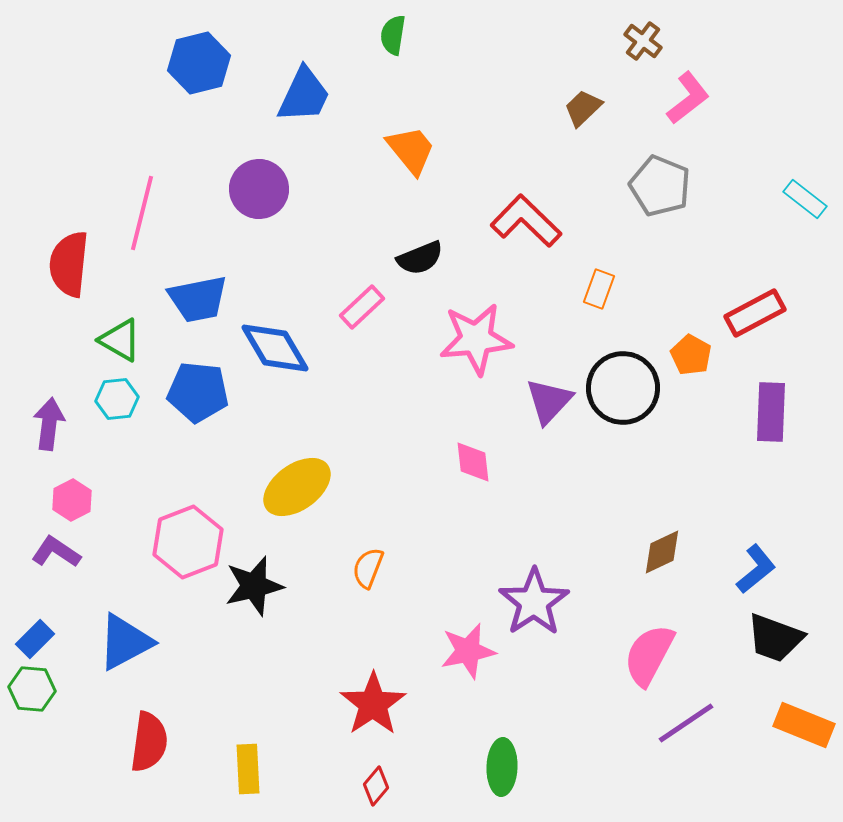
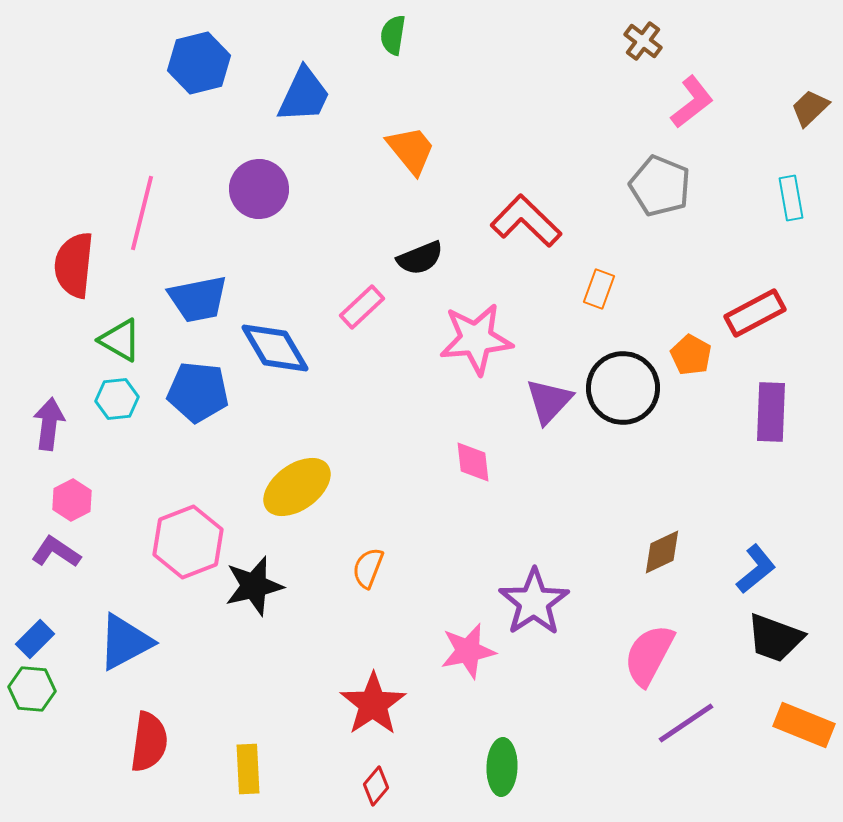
pink L-shape at (688, 98): moved 4 px right, 4 px down
brown trapezoid at (583, 108): moved 227 px right
cyan rectangle at (805, 199): moved 14 px left, 1 px up; rotated 42 degrees clockwise
red semicircle at (69, 264): moved 5 px right, 1 px down
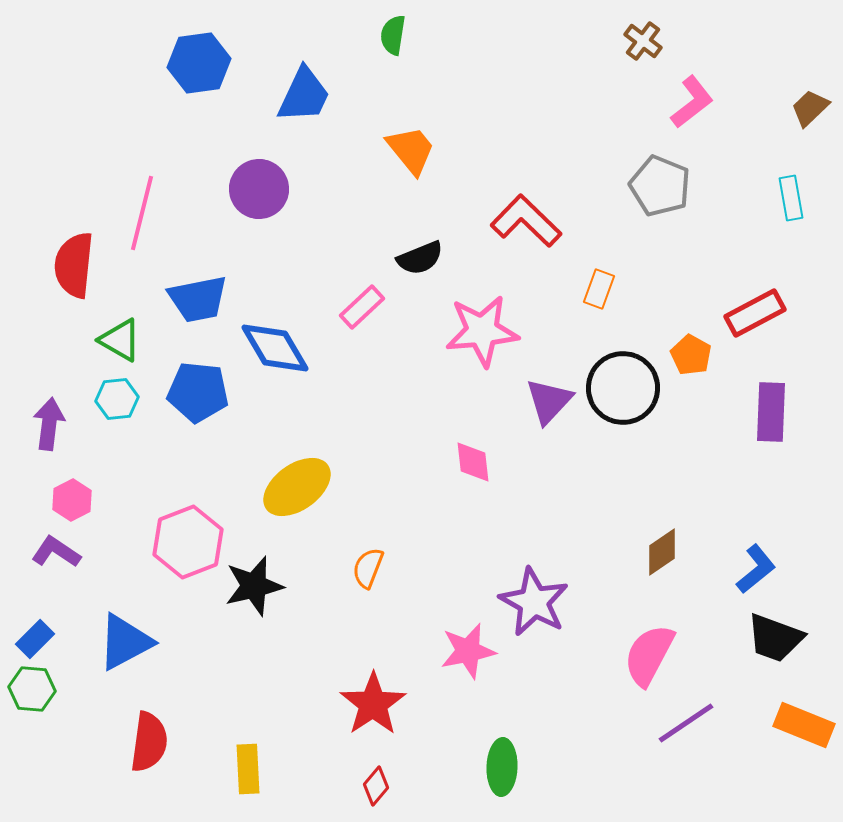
blue hexagon at (199, 63): rotated 6 degrees clockwise
pink star at (476, 339): moved 6 px right, 8 px up
brown diamond at (662, 552): rotated 9 degrees counterclockwise
purple star at (534, 602): rotated 10 degrees counterclockwise
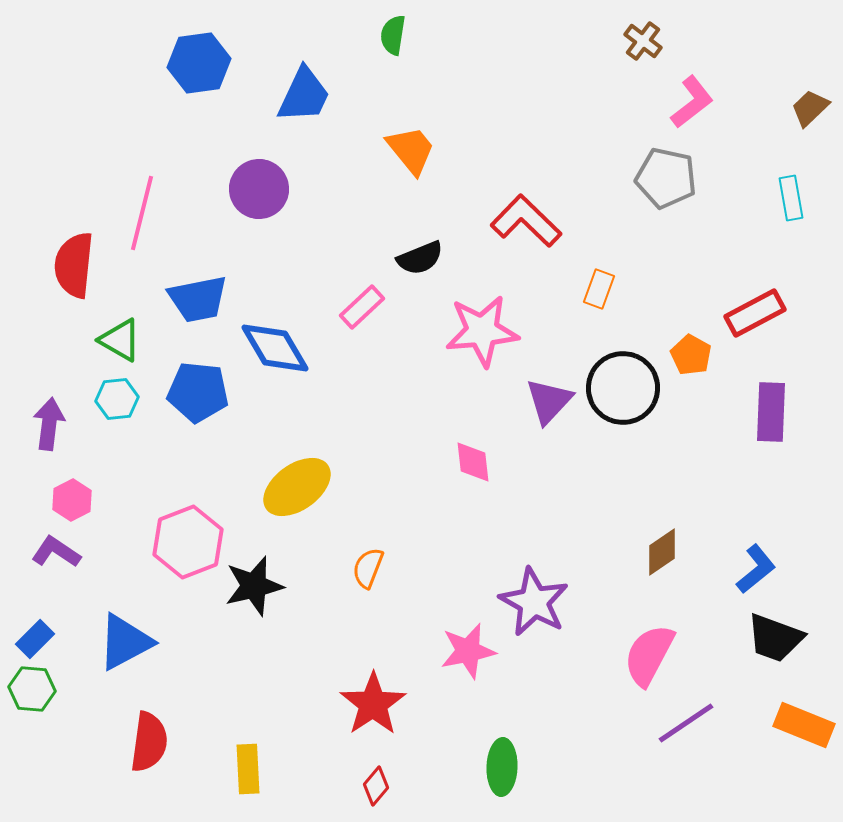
gray pentagon at (660, 186): moved 6 px right, 8 px up; rotated 10 degrees counterclockwise
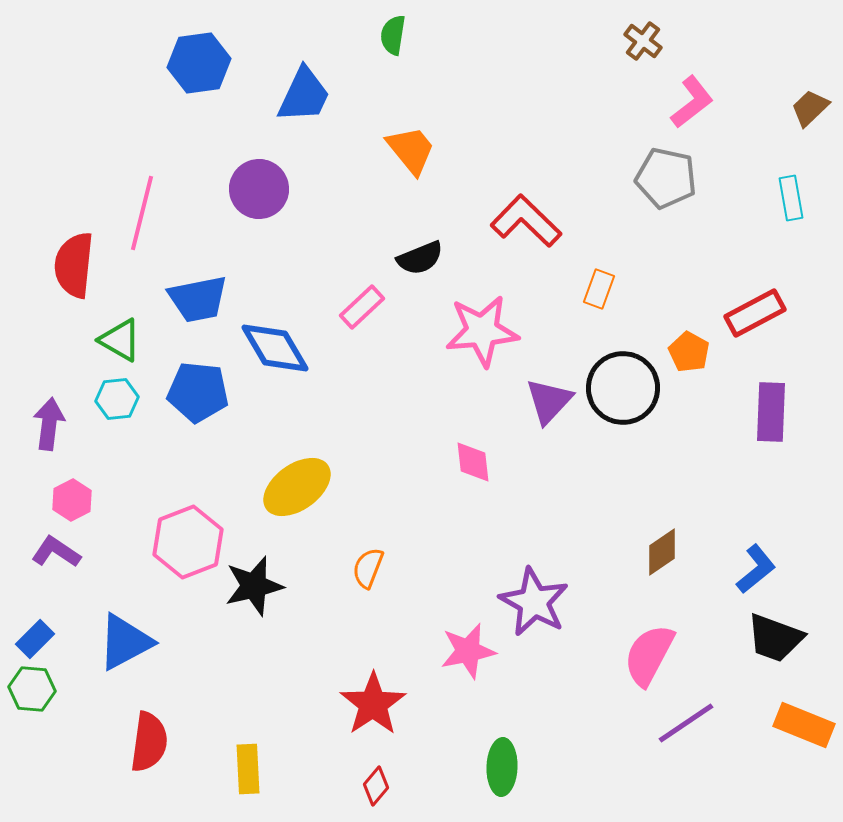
orange pentagon at (691, 355): moved 2 px left, 3 px up
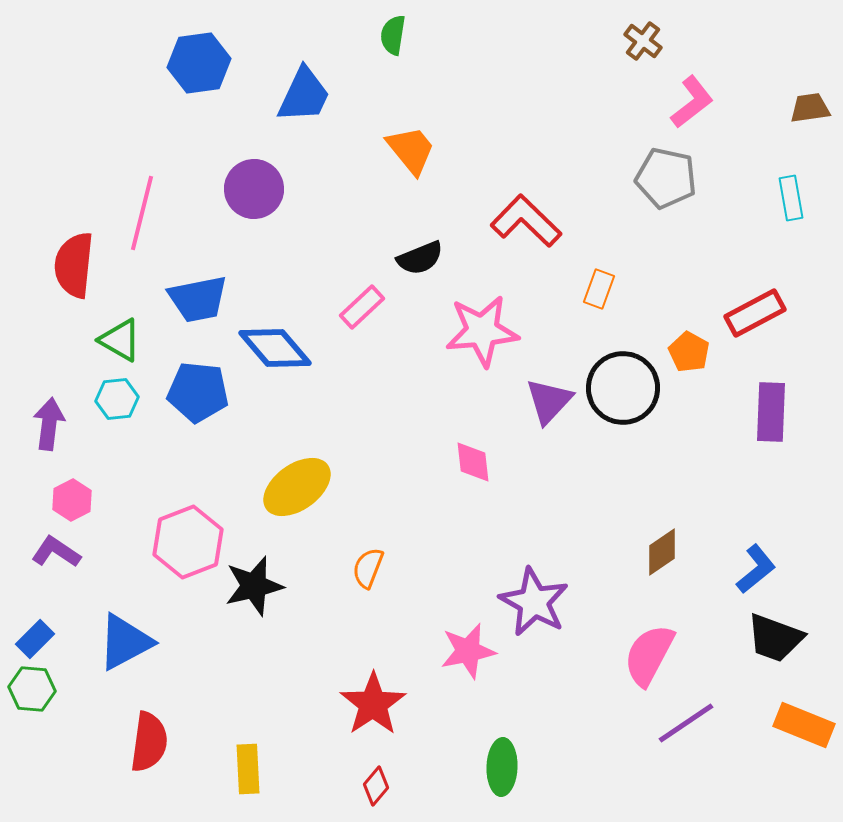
brown trapezoid at (810, 108): rotated 36 degrees clockwise
purple circle at (259, 189): moved 5 px left
blue diamond at (275, 348): rotated 10 degrees counterclockwise
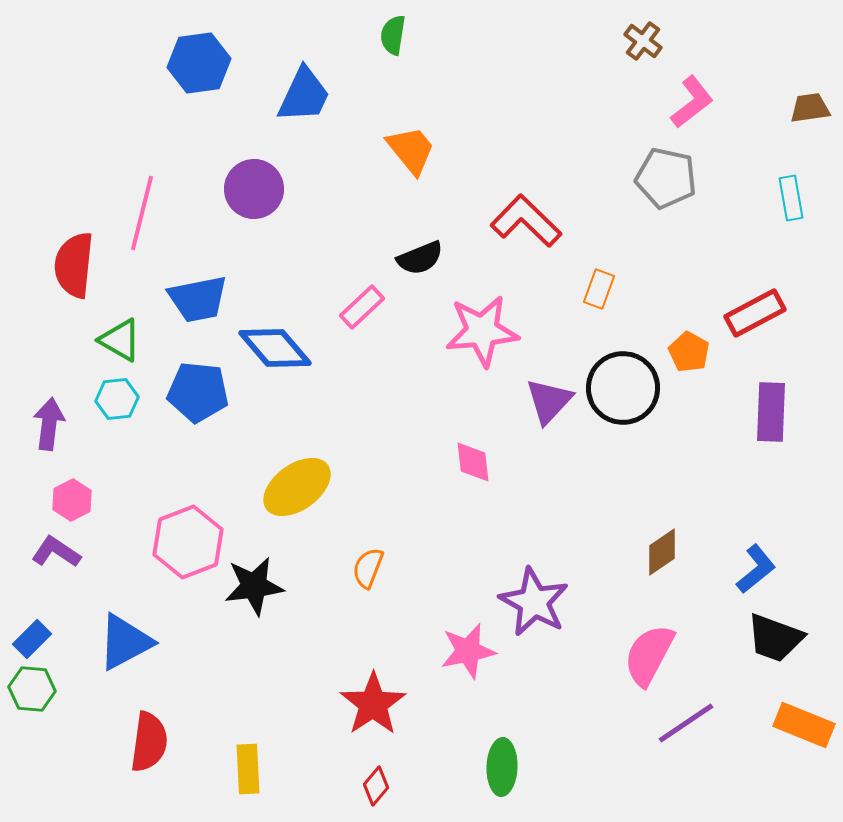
black star at (254, 586): rotated 6 degrees clockwise
blue rectangle at (35, 639): moved 3 px left
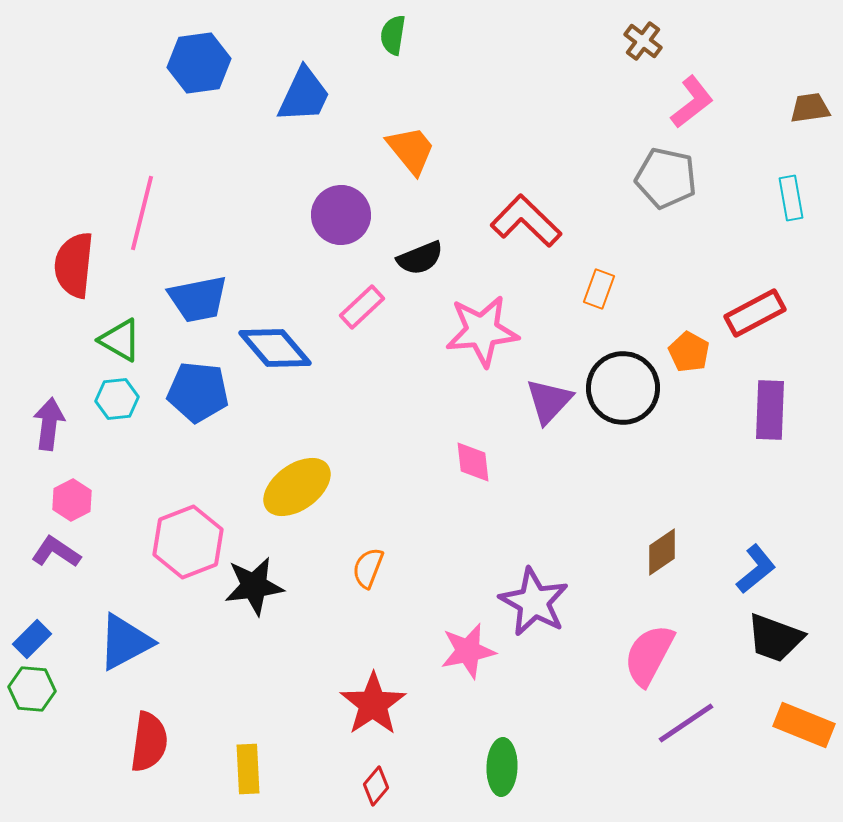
purple circle at (254, 189): moved 87 px right, 26 px down
purple rectangle at (771, 412): moved 1 px left, 2 px up
